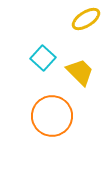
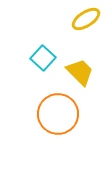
orange circle: moved 6 px right, 2 px up
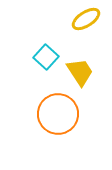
cyan square: moved 3 px right, 1 px up
yellow trapezoid: rotated 12 degrees clockwise
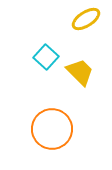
yellow trapezoid: rotated 12 degrees counterclockwise
orange circle: moved 6 px left, 15 px down
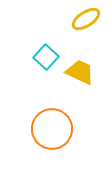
yellow trapezoid: rotated 20 degrees counterclockwise
